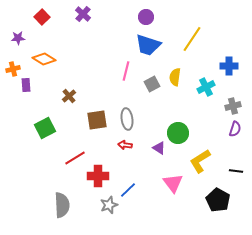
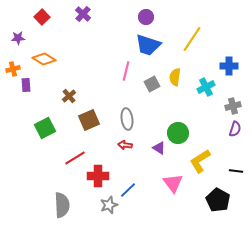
brown square: moved 8 px left; rotated 15 degrees counterclockwise
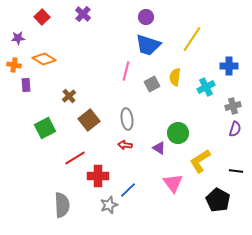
orange cross: moved 1 px right, 4 px up; rotated 24 degrees clockwise
brown square: rotated 15 degrees counterclockwise
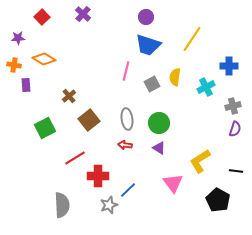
green circle: moved 19 px left, 10 px up
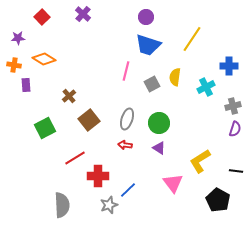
gray ellipse: rotated 25 degrees clockwise
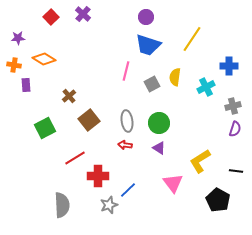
red square: moved 9 px right
gray ellipse: moved 2 px down; rotated 25 degrees counterclockwise
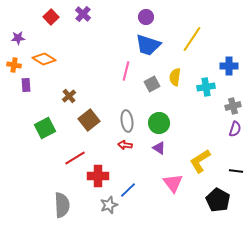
cyan cross: rotated 18 degrees clockwise
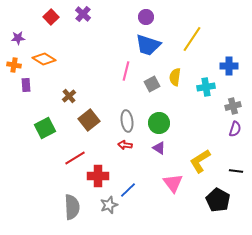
gray semicircle: moved 10 px right, 2 px down
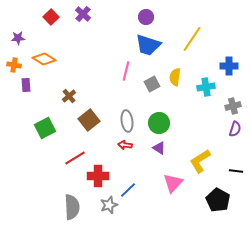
pink triangle: rotated 20 degrees clockwise
